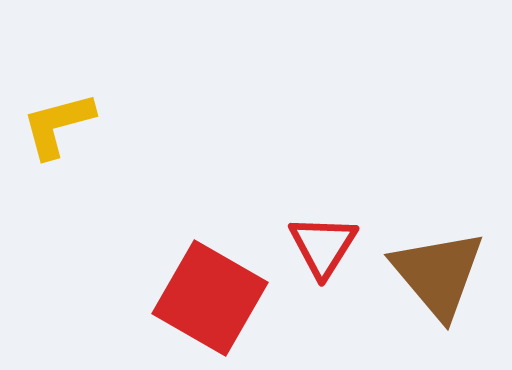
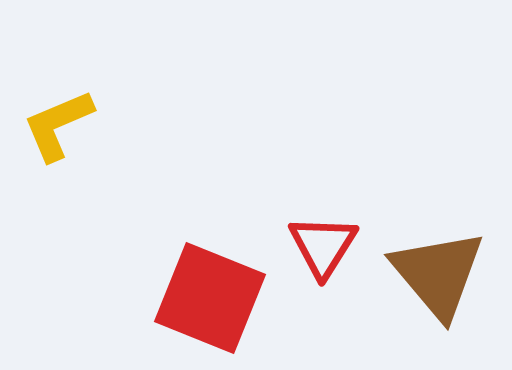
yellow L-shape: rotated 8 degrees counterclockwise
red square: rotated 8 degrees counterclockwise
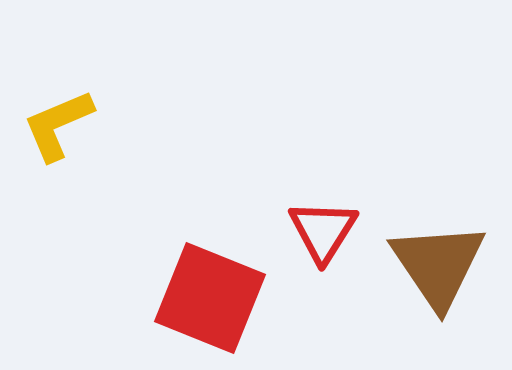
red triangle: moved 15 px up
brown triangle: moved 9 px up; rotated 6 degrees clockwise
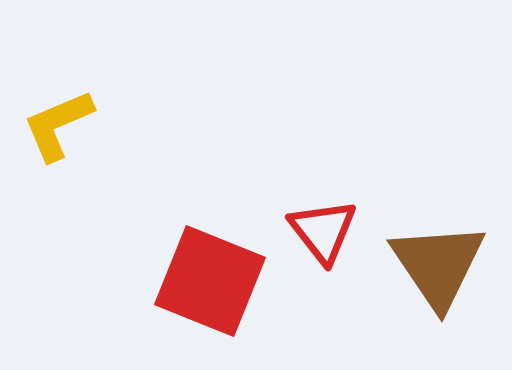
red triangle: rotated 10 degrees counterclockwise
red square: moved 17 px up
